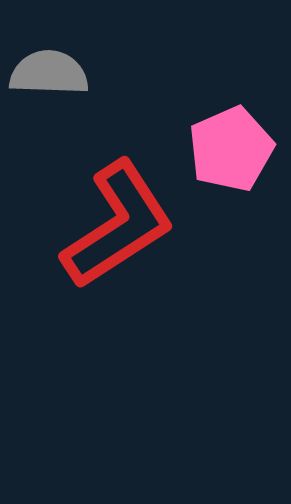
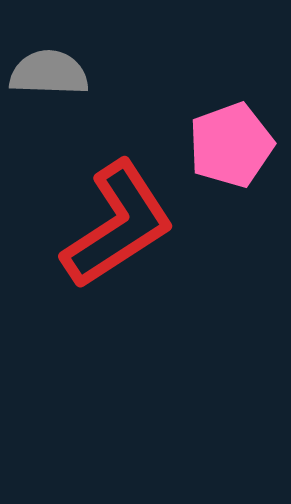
pink pentagon: moved 4 px up; rotated 4 degrees clockwise
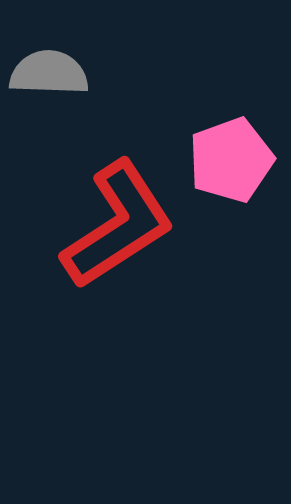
pink pentagon: moved 15 px down
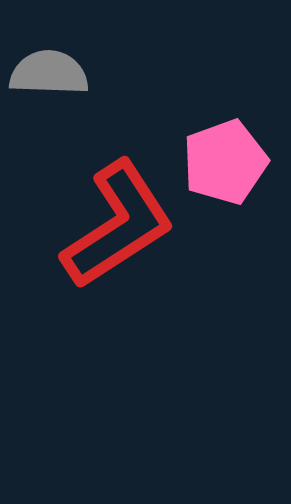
pink pentagon: moved 6 px left, 2 px down
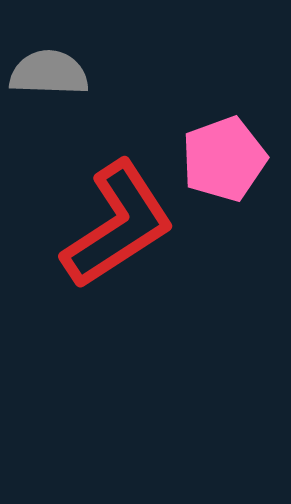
pink pentagon: moved 1 px left, 3 px up
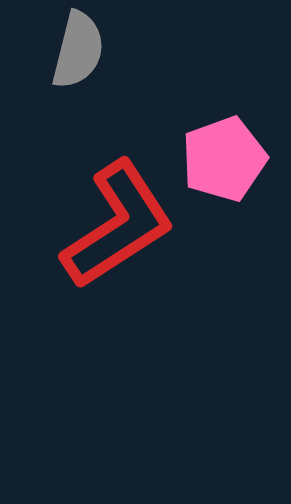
gray semicircle: moved 29 px right, 23 px up; rotated 102 degrees clockwise
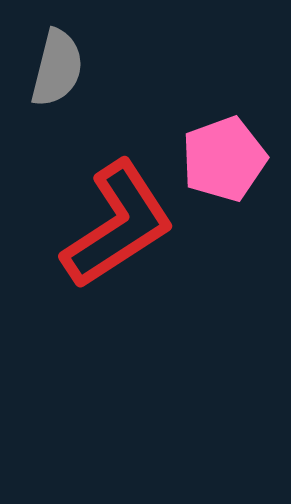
gray semicircle: moved 21 px left, 18 px down
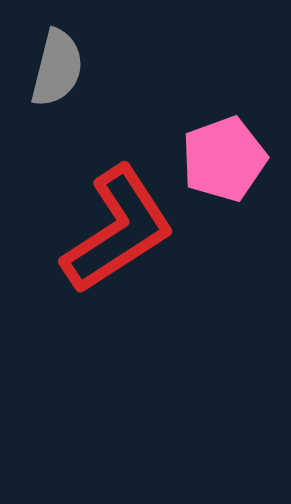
red L-shape: moved 5 px down
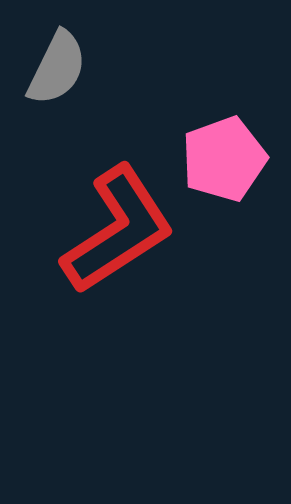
gray semicircle: rotated 12 degrees clockwise
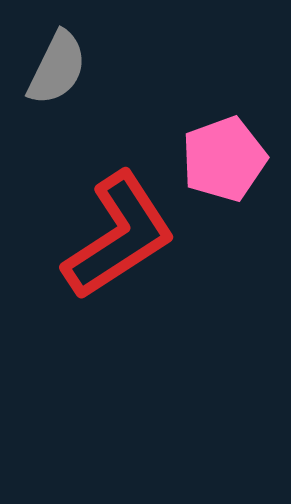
red L-shape: moved 1 px right, 6 px down
